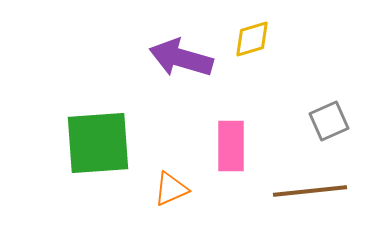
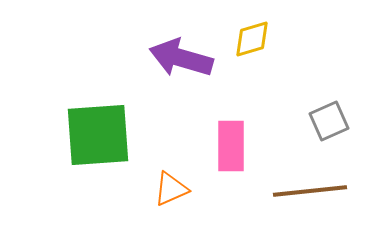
green square: moved 8 px up
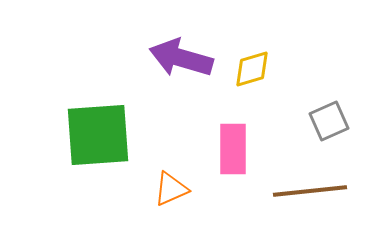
yellow diamond: moved 30 px down
pink rectangle: moved 2 px right, 3 px down
